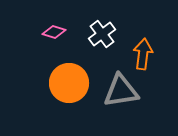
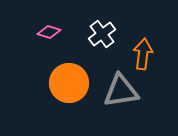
pink diamond: moved 5 px left
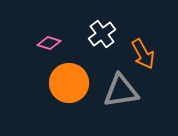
pink diamond: moved 11 px down
orange arrow: rotated 144 degrees clockwise
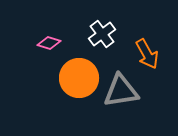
orange arrow: moved 4 px right
orange circle: moved 10 px right, 5 px up
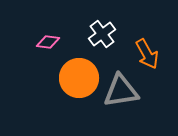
pink diamond: moved 1 px left, 1 px up; rotated 10 degrees counterclockwise
